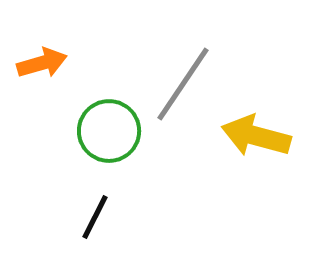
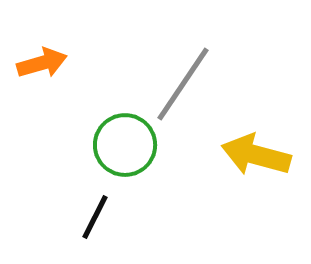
green circle: moved 16 px right, 14 px down
yellow arrow: moved 19 px down
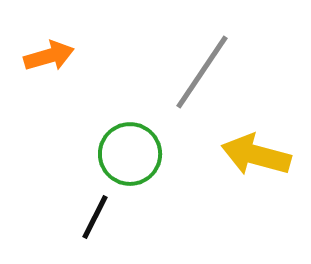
orange arrow: moved 7 px right, 7 px up
gray line: moved 19 px right, 12 px up
green circle: moved 5 px right, 9 px down
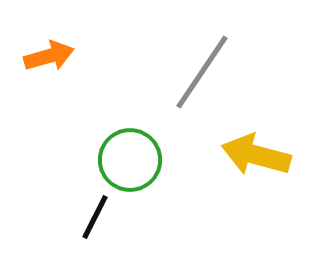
green circle: moved 6 px down
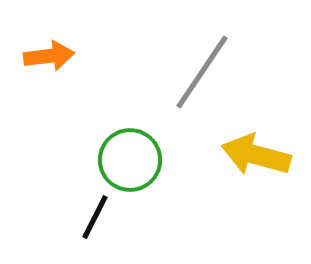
orange arrow: rotated 9 degrees clockwise
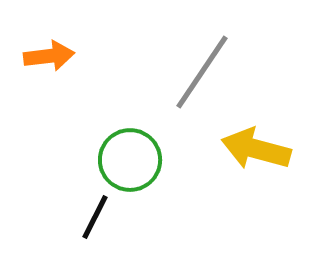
yellow arrow: moved 6 px up
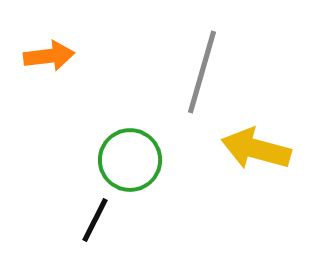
gray line: rotated 18 degrees counterclockwise
black line: moved 3 px down
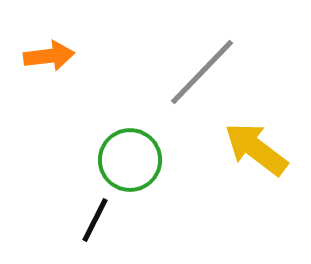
gray line: rotated 28 degrees clockwise
yellow arrow: rotated 22 degrees clockwise
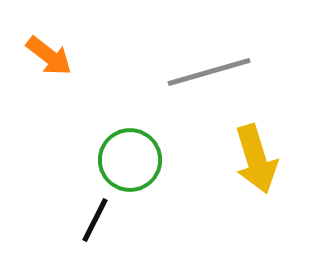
orange arrow: rotated 45 degrees clockwise
gray line: moved 7 px right; rotated 30 degrees clockwise
yellow arrow: moved 10 px down; rotated 144 degrees counterclockwise
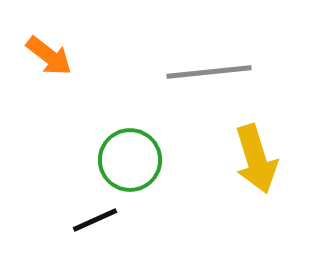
gray line: rotated 10 degrees clockwise
black line: rotated 39 degrees clockwise
